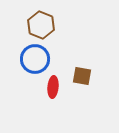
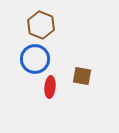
red ellipse: moved 3 px left
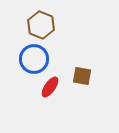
blue circle: moved 1 px left
red ellipse: rotated 30 degrees clockwise
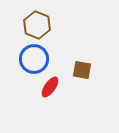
brown hexagon: moved 4 px left
brown square: moved 6 px up
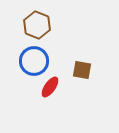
blue circle: moved 2 px down
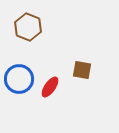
brown hexagon: moved 9 px left, 2 px down
blue circle: moved 15 px left, 18 px down
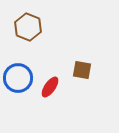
blue circle: moved 1 px left, 1 px up
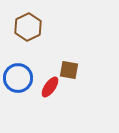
brown hexagon: rotated 12 degrees clockwise
brown square: moved 13 px left
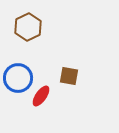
brown square: moved 6 px down
red ellipse: moved 9 px left, 9 px down
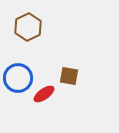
red ellipse: moved 3 px right, 2 px up; rotated 20 degrees clockwise
